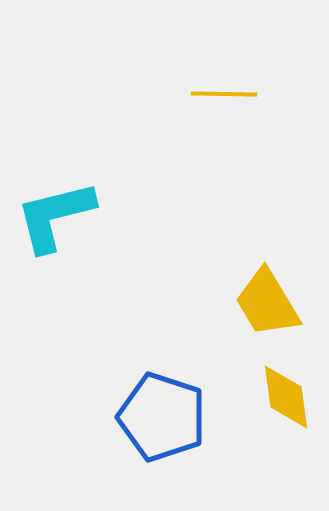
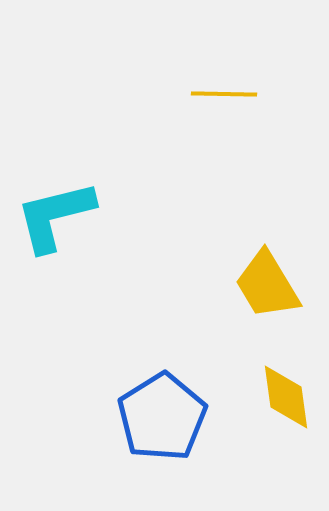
yellow trapezoid: moved 18 px up
blue pentagon: rotated 22 degrees clockwise
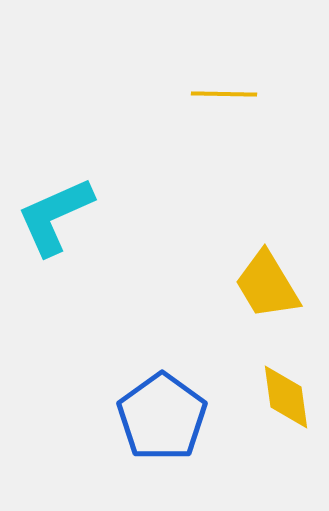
cyan L-shape: rotated 10 degrees counterclockwise
blue pentagon: rotated 4 degrees counterclockwise
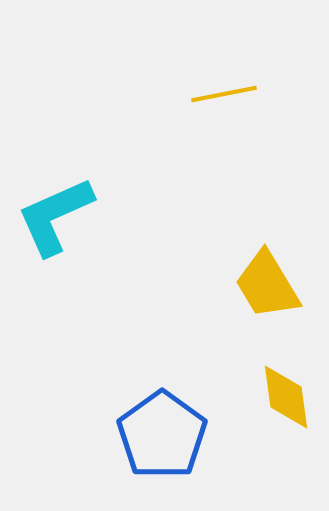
yellow line: rotated 12 degrees counterclockwise
blue pentagon: moved 18 px down
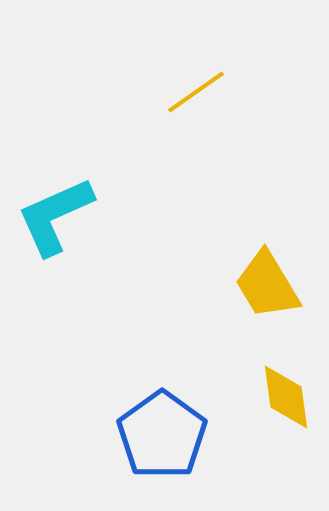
yellow line: moved 28 px left, 2 px up; rotated 24 degrees counterclockwise
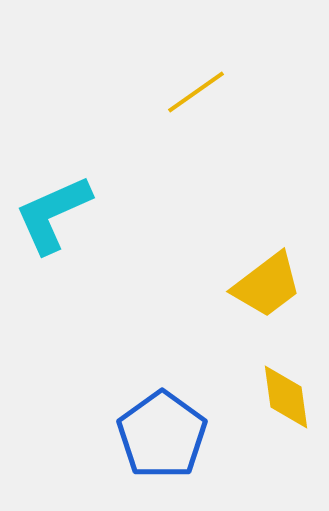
cyan L-shape: moved 2 px left, 2 px up
yellow trapezoid: rotated 96 degrees counterclockwise
